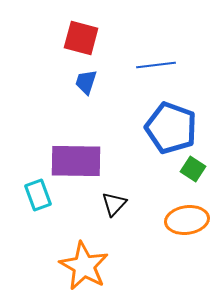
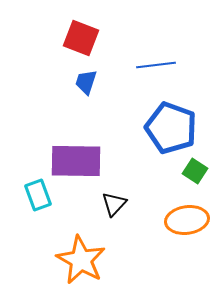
red square: rotated 6 degrees clockwise
green square: moved 2 px right, 2 px down
orange star: moved 3 px left, 6 px up
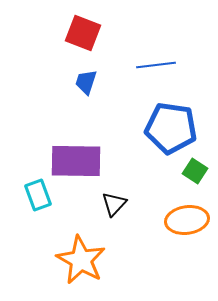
red square: moved 2 px right, 5 px up
blue pentagon: rotated 12 degrees counterclockwise
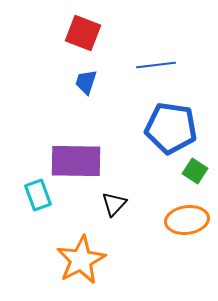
orange star: rotated 15 degrees clockwise
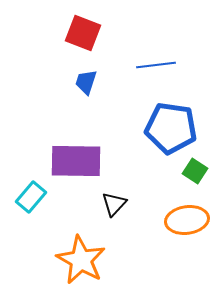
cyan rectangle: moved 7 px left, 2 px down; rotated 60 degrees clockwise
orange star: rotated 15 degrees counterclockwise
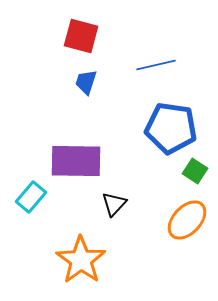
red square: moved 2 px left, 3 px down; rotated 6 degrees counterclockwise
blue line: rotated 6 degrees counterclockwise
orange ellipse: rotated 39 degrees counterclockwise
orange star: rotated 6 degrees clockwise
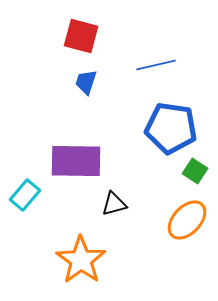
cyan rectangle: moved 6 px left, 2 px up
black triangle: rotated 32 degrees clockwise
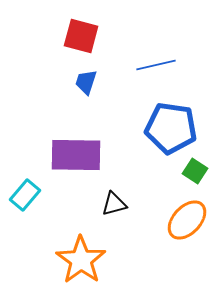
purple rectangle: moved 6 px up
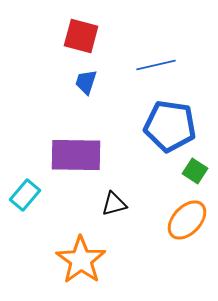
blue pentagon: moved 1 px left, 2 px up
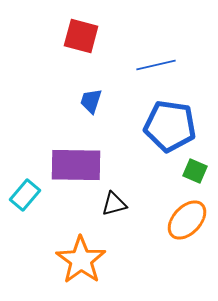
blue trapezoid: moved 5 px right, 19 px down
purple rectangle: moved 10 px down
green square: rotated 10 degrees counterclockwise
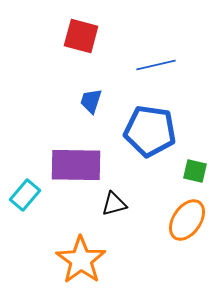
blue pentagon: moved 20 px left, 5 px down
green square: rotated 10 degrees counterclockwise
orange ellipse: rotated 9 degrees counterclockwise
